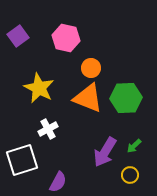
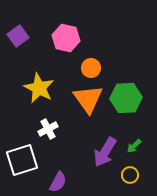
orange triangle: moved 1 px down; rotated 32 degrees clockwise
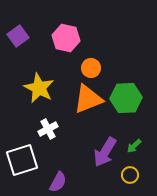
orange triangle: rotated 44 degrees clockwise
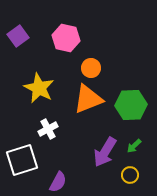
green hexagon: moved 5 px right, 7 px down
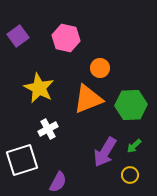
orange circle: moved 9 px right
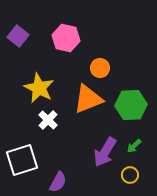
purple square: rotated 15 degrees counterclockwise
white cross: moved 9 px up; rotated 18 degrees counterclockwise
